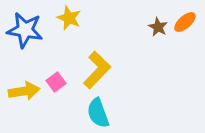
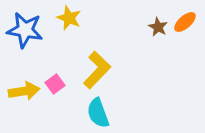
pink square: moved 1 px left, 2 px down
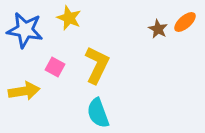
brown star: moved 2 px down
yellow L-shape: moved 5 px up; rotated 18 degrees counterclockwise
pink square: moved 17 px up; rotated 24 degrees counterclockwise
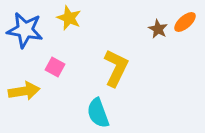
yellow L-shape: moved 19 px right, 3 px down
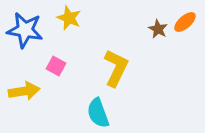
pink square: moved 1 px right, 1 px up
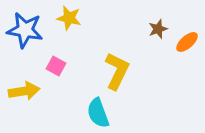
yellow star: rotated 10 degrees counterclockwise
orange ellipse: moved 2 px right, 20 px down
brown star: rotated 24 degrees clockwise
yellow L-shape: moved 1 px right, 3 px down
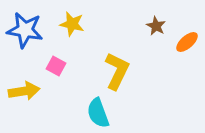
yellow star: moved 3 px right, 6 px down
brown star: moved 2 px left, 3 px up; rotated 24 degrees counterclockwise
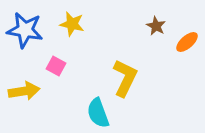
yellow L-shape: moved 8 px right, 7 px down
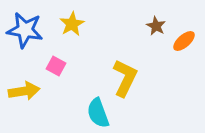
yellow star: rotated 30 degrees clockwise
orange ellipse: moved 3 px left, 1 px up
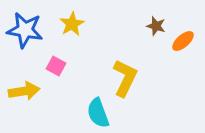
brown star: rotated 12 degrees counterclockwise
orange ellipse: moved 1 px left
